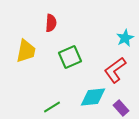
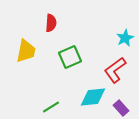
green line: moved 1 px left
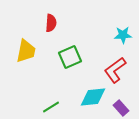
cyan star: moved 2 px left, 3 px up; rotated 24 degrees clockwise
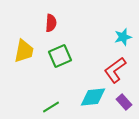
cyan star: moved 2 px down; rotated 12 degrees counterclockwise
yellow trapezoid: moved 2 px left
green square: moved 10 px left, 1 px up
purple rectangle: moved 3 px right, 6 px up
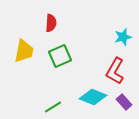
red L-shape: moved 1 px down; rotated 24 degrees counterclockwise
cyan diamond: rotated 28 degrees clockwise
green line: moved 2 px right
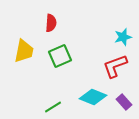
red L-shape: moved 5 px up; rotated 40 degrees clockwise
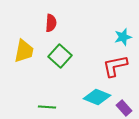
green square: rotated 25 degrees counterclockwise
red L-shape: rotated 8 degrees clockwise
cyan diamond: moved 4 px right
purple rectangle: moved 6 px down
green line: moved 6 px left; rotated 36 degrees clockwise
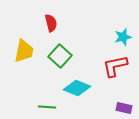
red semicircle: rotated 18 degrees counterclockwise
cyan diamond: moved 20 px left, 9 px up
purple rectangle: rotated 35 degrees counterclockwise
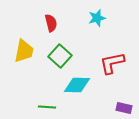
cyan star: moved 26 px left, 19 px up
red L-shape: moved 3 px left, 3 px up
cyan diamond: moved 3 px up; rotated 20 degrees counterclockwise
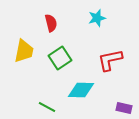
green square: moved 2 px down; rotated 15 degrees clockwise
red L-shape: moved 2 px left, 3 px up
cyan diamond: moved 4 px right, 5 px down
green line: rotated 24 degrees clockwise
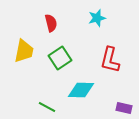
red L-shape: rotated 64 degrees counterclockwise
